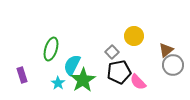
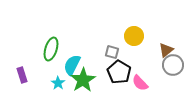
gray square: rotated 32 degrees counterclockwise
black pentagon: rotated 30 degrees counterclockwise
pink semicircle: moved 2 px right, 1 px down
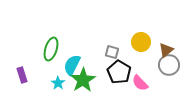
yellow circle: moved 7 px right, 6 px down
gray circle: moved 4 px left
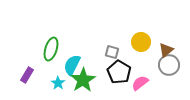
purple rectangle: moved 5 px right; rotated 49 degrees clockwise
pink semicircle: rotated 96 degrees clockwise
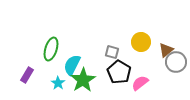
gray circle: moved 7 px right, 3 px up
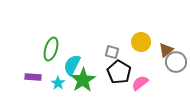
purple rectangle: moved 6 px right, 2 px down; rotated 63 degrees clockwise
